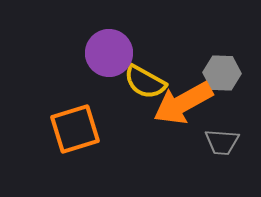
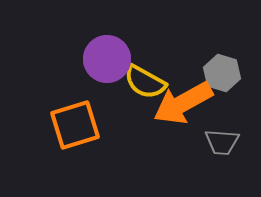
purple circle: moved 2 px left, 6 px down
gray hexagon: rotated 15 degrees clockwise
orange square: moved 4 px up
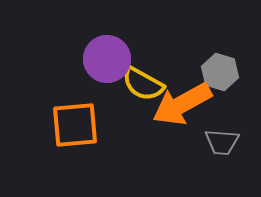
gray hexagon: moved 2 px left, 1 px up
yellow semicircle: moved 2 px left, 2 px down
orange arrow: moved 1 px left, 1 px down
orange square: rotated 12 degrees clockwise
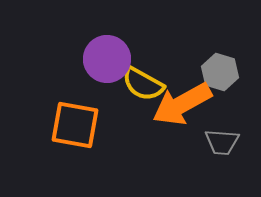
orange square: rotated 15 degrees clockwise
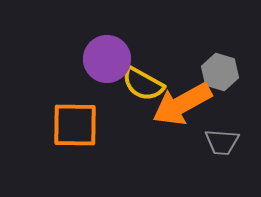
orange square: rotated 9 degrees counterclockwise
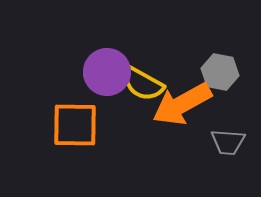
purple circle: moved 13 px down
gray hexagon: rotated 6 degrees counterclockwise
gray trapezoid: moved 6 px right
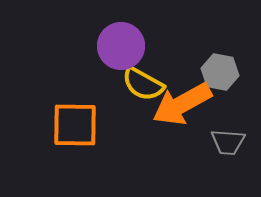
purple circle: moved 14 px right, 26 px up
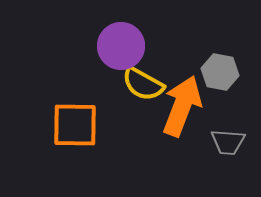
orange arrow: moved 2 px down; rotated 140 degrees clockwise
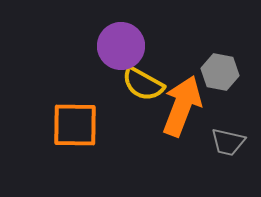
gray trapezoid: rotated 9 degrees clockwise
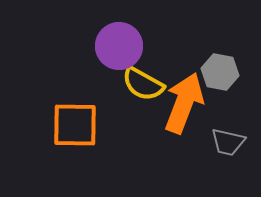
purple circle: moved 2 px left
orange arrow: moved 2 px right, 3 px up
